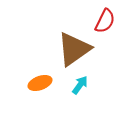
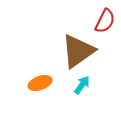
brown triangle: moved 4 px right, 2 px down
cyan arrow: moved 2 px right
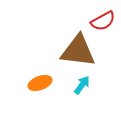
red semicircle: moved 2 px left; rotated 35 degrees clockwise
brown triangle: rotated 42 degrees clockwise
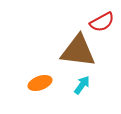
red semicircle: moved 1 px left, 1 px down
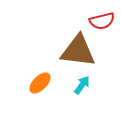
red semicircle: moved 1 px up; rotated 15 degrees clockwise
orange ellipse: rotated 25 degrees counterclockwise
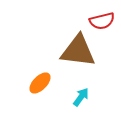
cyan arrow: moved 1 px left, 12 px down
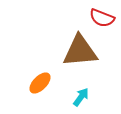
red semicircle: moved 3 px up; rotated 35 degrees clockwise
brown triangle: moved 2 px right; rotated 12 degrees counterclockwise
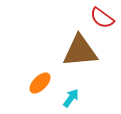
red semicircle: rotated 15 degrees clockwise
cyan arrow: moved 10 px left, 1 px down
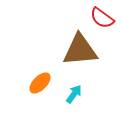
brown triangle: moved 1 px up
cyan arrow: moved 3 px right, 4 px up
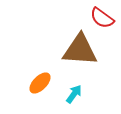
brown triangle: rotated 9 degrees clockwise
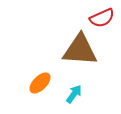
red semicircle: rotated 60 degrees counterclockwise
